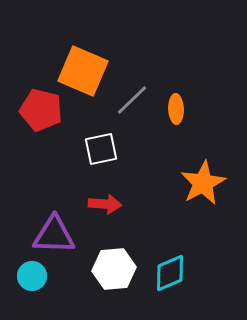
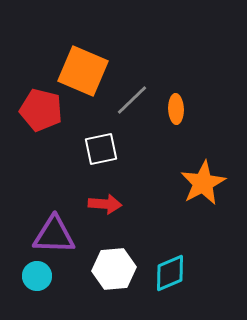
cyan circle: moved 5 px right
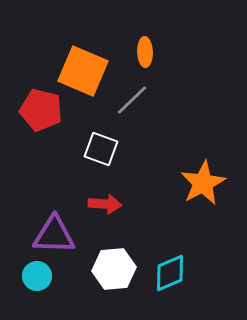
orange ellipse: moved 31 px left, 57 px up
white square: rotated 32 degrees clockwise
